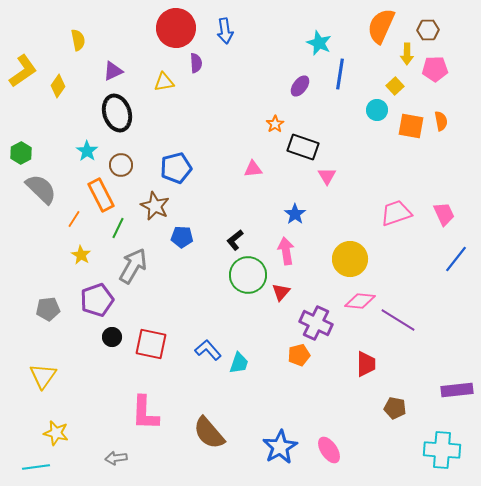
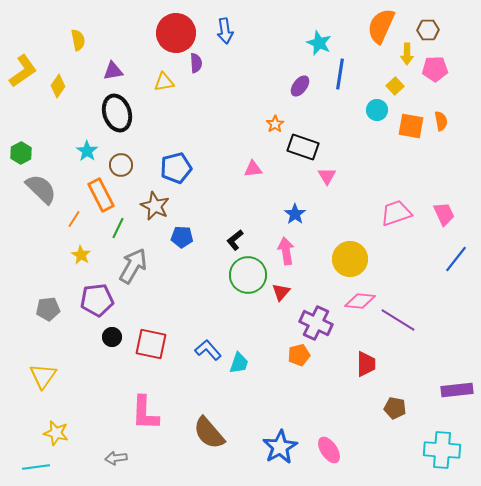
red circle at (176, 28): moved 5 px down
purple triangle at (113, 71): rotated 15 degrees clockwise
purple pentagon at (97, 300): rotated 12 degrees clockwise
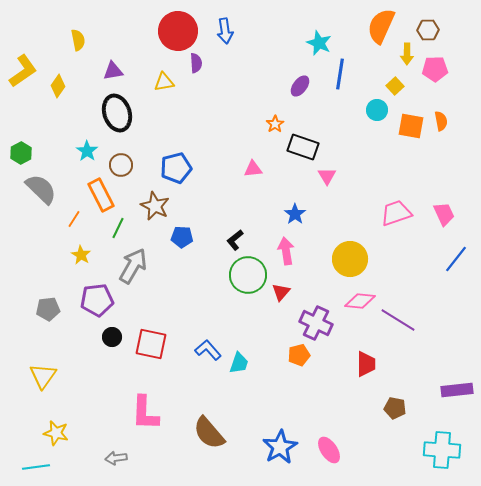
red circle at (176, 33): moved 2 px right, 2 px up
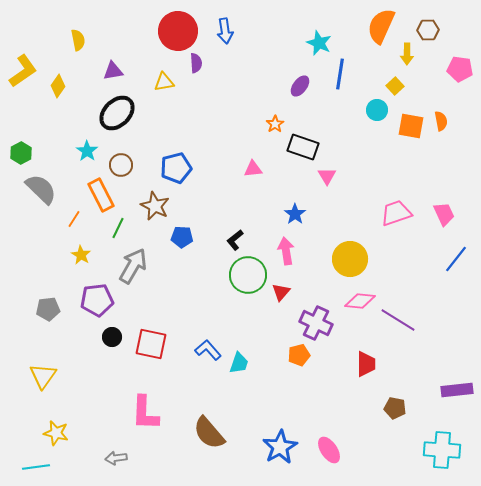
pink pentagon at (435, 69): moved 25 px right; rotated 10 degrees clockwise
black ellipse at (117, 113): rotated 63 degrees clockwise
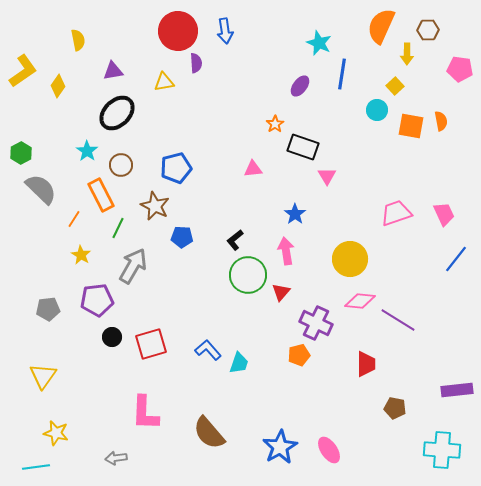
blue line at (340, 74): moved 2 px right
red square at (151, 344): rotated 28 degrees counterclockwise
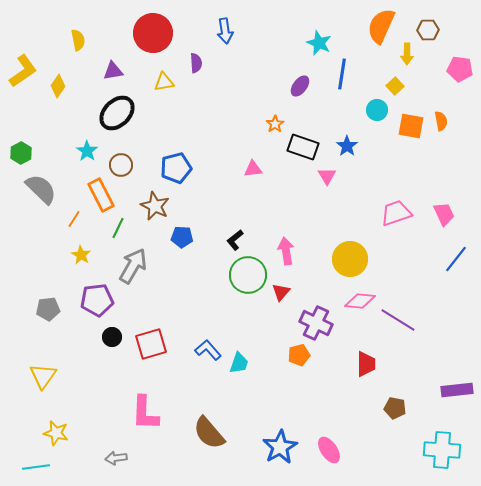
red circle at (178, 31): moved 25 px left, 2 px down
blue star at (295, 214): moved 52 px right, 68 px up
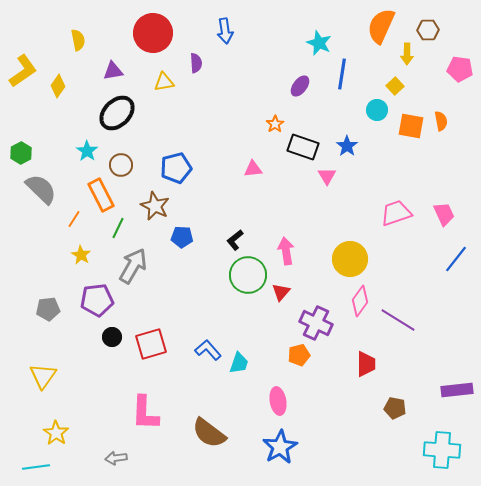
pink diamond at (360, 301): rotated 60 degrees counterclockwise
yellow star at (56, 433): rotated 20 degrees clockwise
brown semicircle at (209, 433): rotated 12 degrees counterclockwise
pink ellipse at (329, 450): moved 51 px left, 49 px up; rotated 24 degrees clockwise
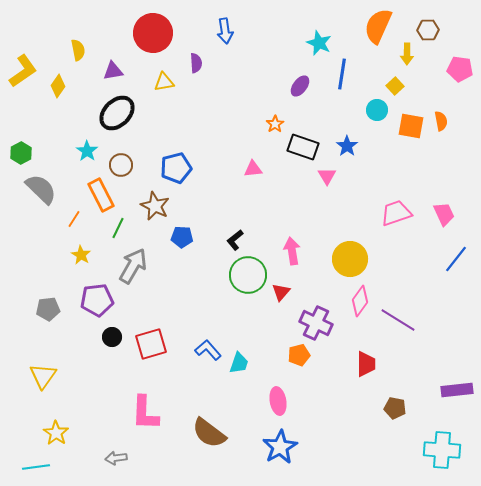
orange semicircle at (381, 26): moved 3 px left
yellow semicircle at (78, 40): moved 10 px down
pink arrow at (286, 251): moved 6 px right
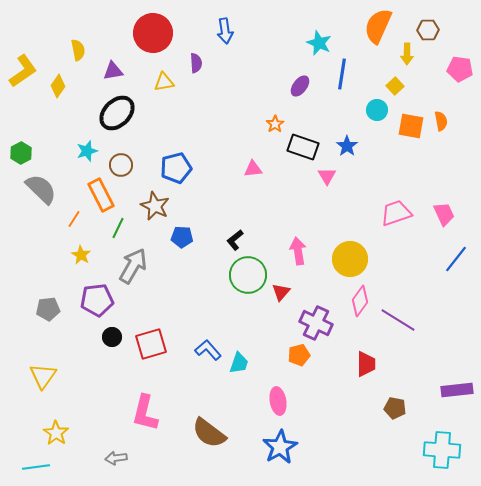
cyan star at (87, 151): rotated 20 degrees clockwise
pink arrow at (292, 251): moved 6 px right
pink L-shape at (145, 413): rotated 12 degrees clockwise
